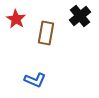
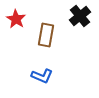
brown rectangle: moved 2 px down
blue L-shape: moved 7 px right, 4 px up
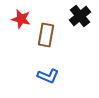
red star: moved 5 px right; rotated 18 degrees counterclockwise
blue L-shape: moved 6 px right
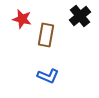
red star: moved 1 px right
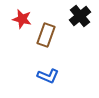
brown rectangle: rotated 10 degrees clockwise
